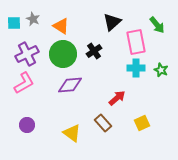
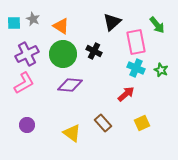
black cross: rotated 28 degrees counterclockwise
cyan cross: rotated 24 degrees clockwise
purple diamond: rotated 10 degrees clockwise
red arrow: moved 9 px right, 4 px up
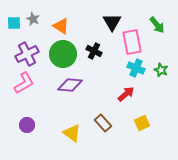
black triangle: rotated 18 degrees counterclockwise
pink rectangle: moved 4 px left
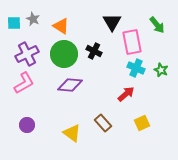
green circle: moved 1 px right
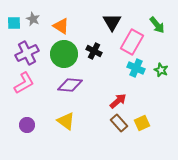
pink rectangle: rotated 40 degrees clockwise
purple cross: moved 1 px up
red arrow: moved 8 px left, 7 px down
brown rectangle: moved 16 px right
yellow triangle: moved 6 px left, 12 px up
